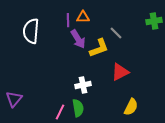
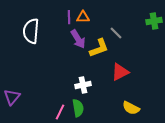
purple line: moved 1 px right, 3 px up
purple triangle: moved 2 px left, 2 px up
yellow semicircle: moved 1 px down; rotated 90 degrees clockwise
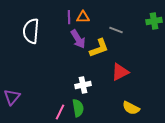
gray line: moved 3 px up; rotated 24 degrees counterclockwise
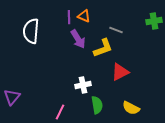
orange triangle: moved 1 px right, 1 px up; rotated 24 degrees clockwise
yellow L-shape: moved 4 px right
green semicircle: moved 19 px right, 3 px up
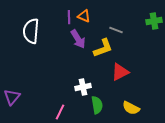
white cross: moved 2 px down
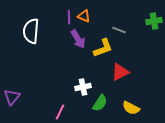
gray line: moved 3 px right
green semicircle: moved 3 px right, 2 px up; rotated 42 degrees clockwise
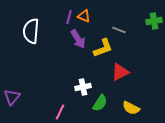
purple line: rotated 16 degrees clockwise
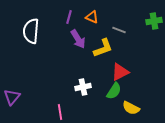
orange triangle: moved 8 px right, 1 px down
green semicircle: moved 14 px right, 12 px up
pink line: rotated 35 degrees counterclockwise
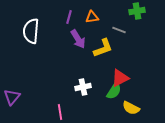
orange triangle: rotated 32 degrees counterclockwise
green cross: moved 17 px left, 10 px up
red triangle: moved 6 px down
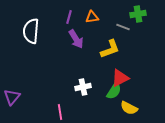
green cross: moved 1 px right, 3 px down
gray line: moved 4 px right, 3 px up
purple arrow: moved 2 px left
yellow L-shape: moved 7 px right, 1 px down
yellow semicircle: moved 2 px left
